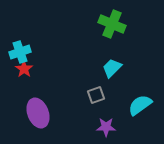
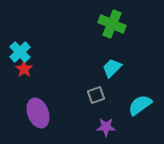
cyan cross: rotated 25 degrees counterclockwise
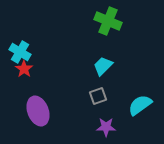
green cross: moved 4 px left, 3 px up
cyan cross: rotated 15 degrees counterclockwise
cyan trapezoid: moved 9 px left, 2 px up
gray square: moved 2 px right, 1 px down
purple ellipse: moved 2 px up
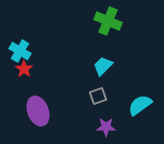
cyan cross: moved 1 px up
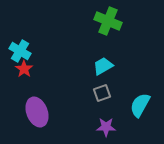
cyan trapezoid: rotated 15 degrees clockwise
gray square: moved 4 px right, 3 px up
cyan semicircle: rotated 25 degrees counterclockwise
purple ellipse: moved 1 px left, 1 px down
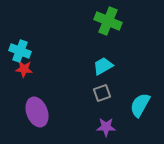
cyan cross: rotated 10 degrees counterclockwise
red star: rotated 30 degrees counterclockwise
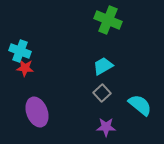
green cross: moved 1 px up
red star: moved 1 px right, 1 px up
gray square: rotated 24 degrees counterclockwise
cyan semicircle: rotated 100 degrees clockwise
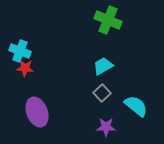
cyan semicircle: moved 4 px left, 1 px down
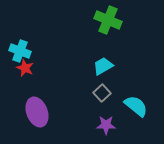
red star: rotated 18 degrees clockwise
purple star: moved 2 px up
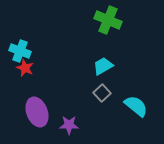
purple star: moved 37 px left
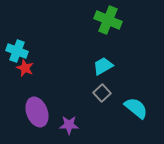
cyan cross: moved 3 px left
cyan semicircle: moved 2 px down
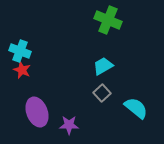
cyan cross: moved 3 px right
red star: moved 3 px left, 2 px down
